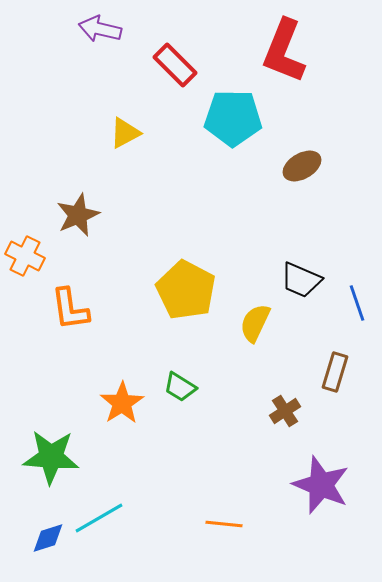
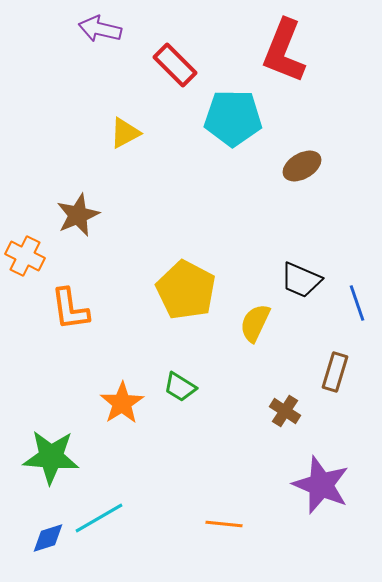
brown cross: rotated 24 degrees counterclockwise
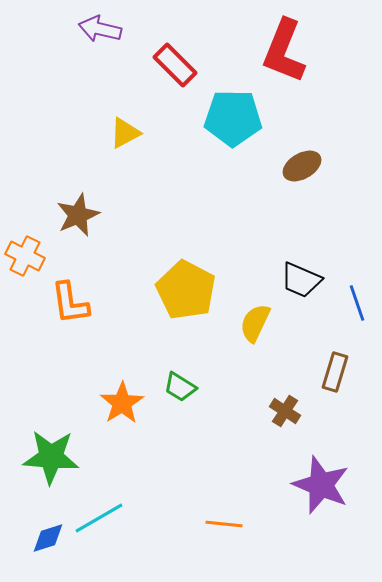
orange L-shape: moved 6 px up
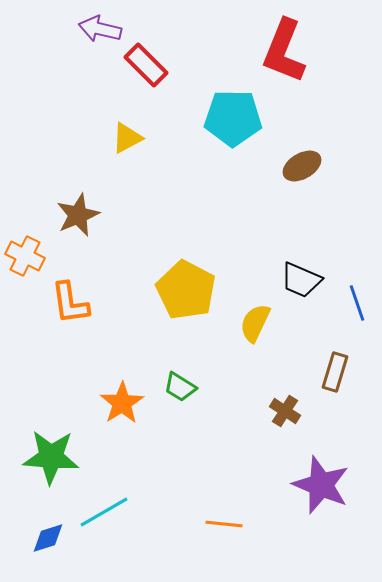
red rectangle: moved 29 px left
yellow triangle: moved 2 px right, 5 px down
cyan line: moved 5 px right, 6 px up
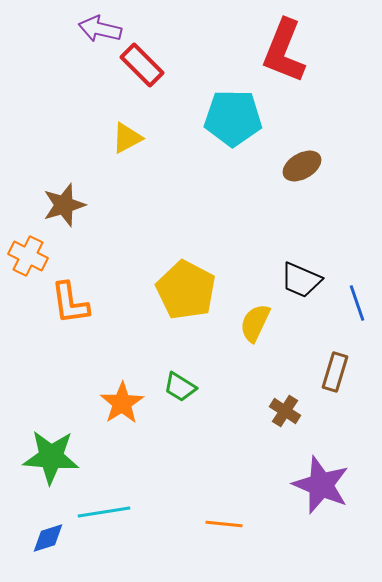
red rectangle: moved 4 px left
brown star: moved 14 px left, 10 px up; rotated 6 degrees clockwise
orange cross: moved 3 px right
cyan line: rotated 21 degrees clockwise
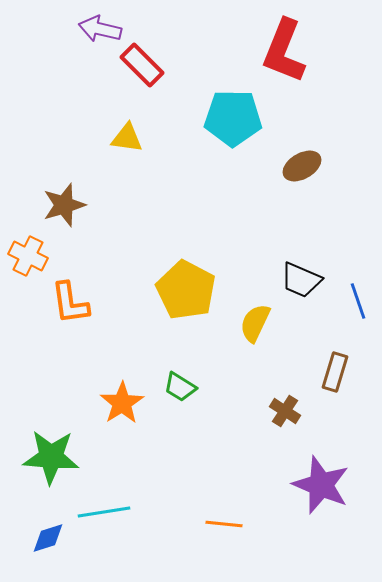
yellow triangle: rotated 36 degrees clockwise
blue line: moved 1 px right, 2 px up
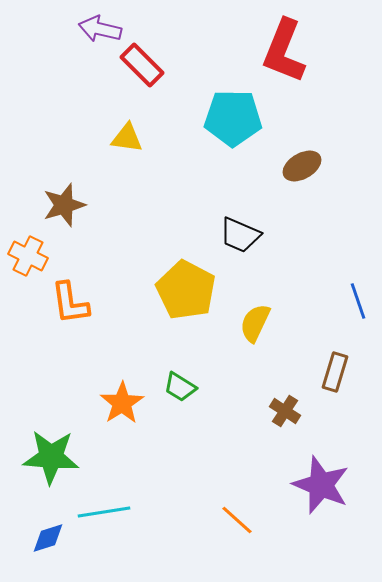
black trapezoid: moved 61 px left, 45 px up
orange line: moved 13 px right, 4 px up; rotated 36 degrees clockwise
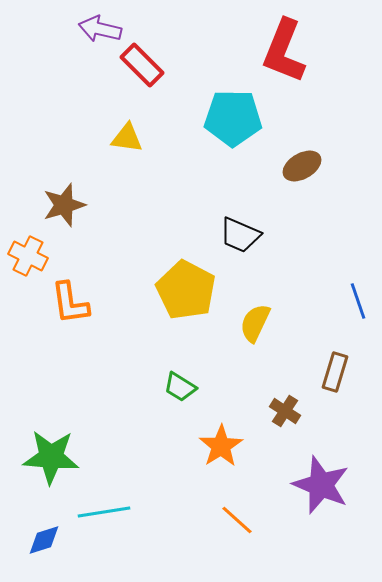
orange star: moved 99 px right, 43 px down
blue diamond: moved 4 px left, 2 px down
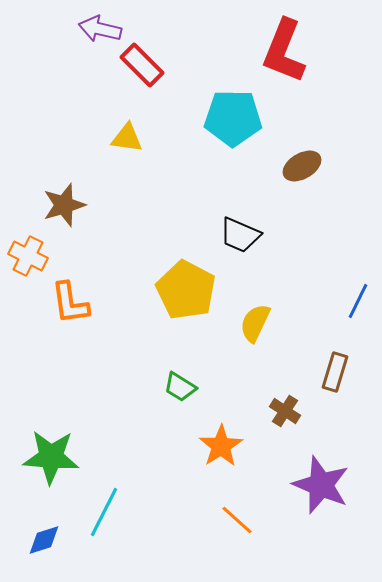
blue line: rotated 45 degrees clockwise
cyan line: rotated 54 degrees counterclockwise
